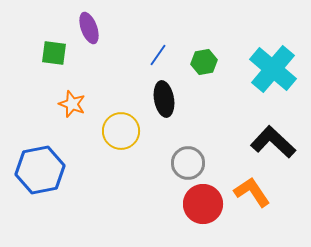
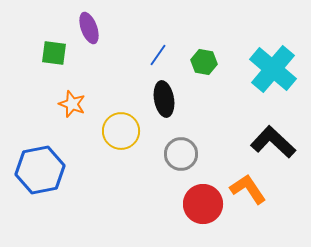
green hexagon: rotated 20 degrees clockwise
gray circle: moved 7 px left, 9 px up
orange L-shape: moved 4 px left, 3 px up
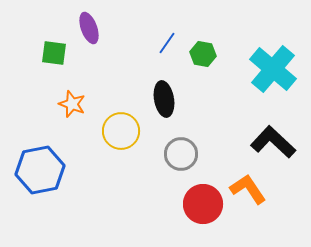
blue line: moved 9 px right, 12 px up
green hexagon: moved 1 px left, 8 px up
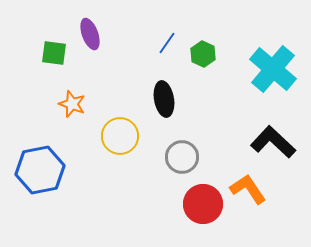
purple ellipse: moved 1 px right, 6 px down
green hexagon: rotated 15 degrees clockwise
yellow circle: moved 1 px left, 5 px down
gray circle: moved 1 px right, 3 px down
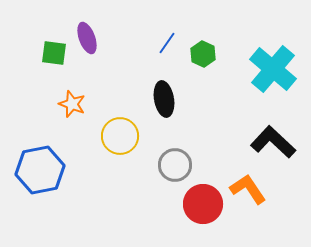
purple ellipse: moved 3 px left, 4 px down
gray circle: moved 7 px left, 8 px down
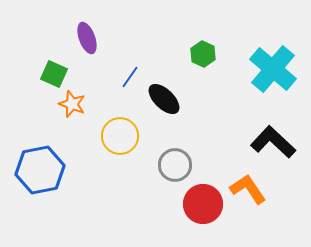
blue line: moved 37 px left, 34 px down
green square: moved 21 px down; rotated 16 degrees clockwise
black ellipse: rotated 36 degrees counterclockwise
